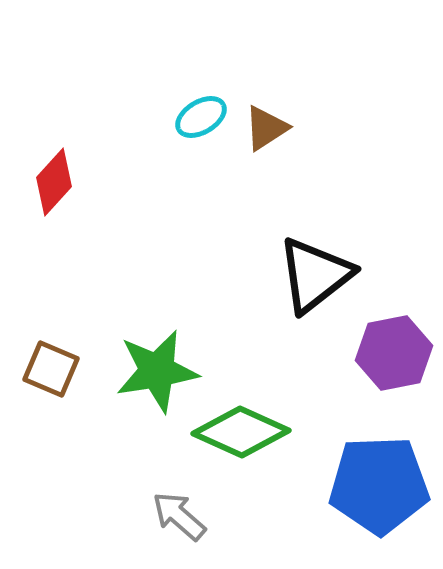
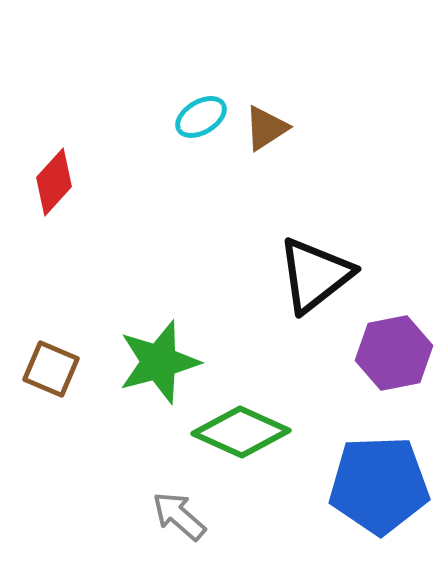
green star: moved 2 px right, 9 px up; rotated 6 degrees counterclockwise
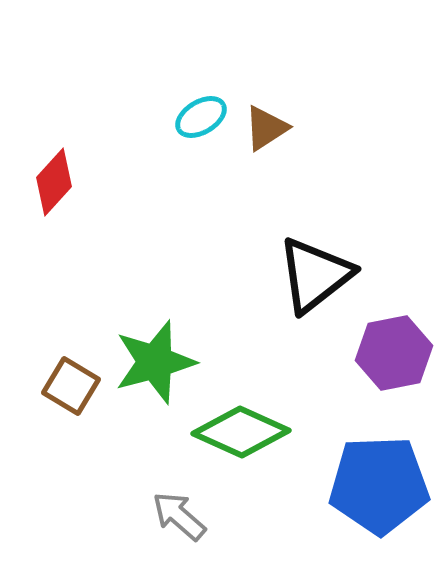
green star: moved 4 px left
brown square: moved 20 px right, 17 px down; rotated 8 degrees clockwise
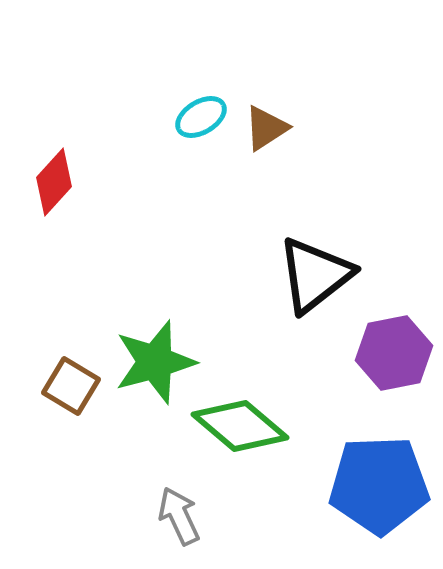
green diamond: moved 1 px left, 6 px up; rotated 16 degrees clockwise
gray arrow: rotated 24 degrees clockwise
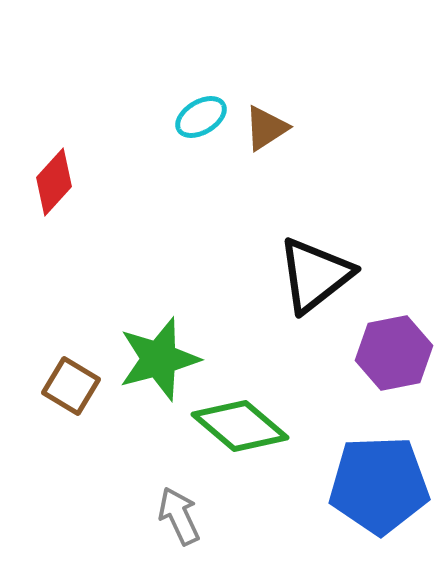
green star: moved 4 px right, 3 px up
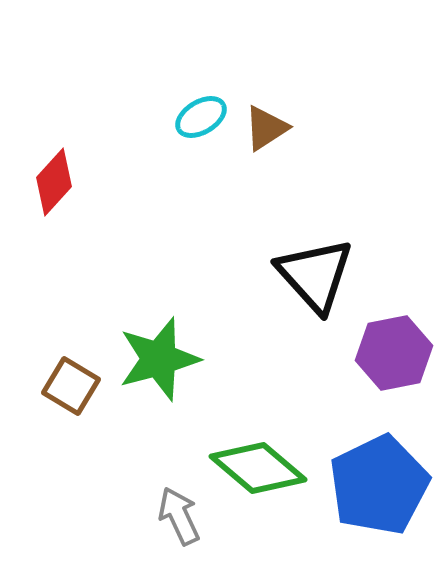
black triangle: rotated 34 degrees counterclockwise
green diamond: moved 18 px right, 42 px down
blue pentagon: rotated 24 degrees counterclockwise
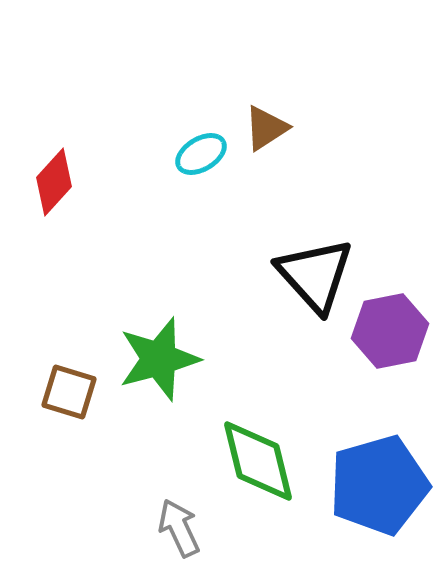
cyan ellipse: moved 37 px down
purple hexagon: moved 4 px left, 22 px up
brown square: moved 2 px left, 6 px down; rotated 14 degrees counterclockwise
green diamond: moved 7 px up; rotated 36 degrees clockwise
blue pentagon: rotated 10 degrees clockwise
gray arrow: moved 12 px down
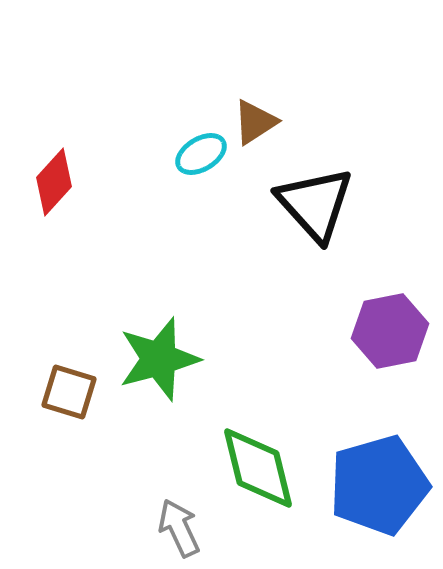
brown triangle: moved 11 px left, 6 px up
black triangle: moved 71 px up
green diamond: moved 7 px down
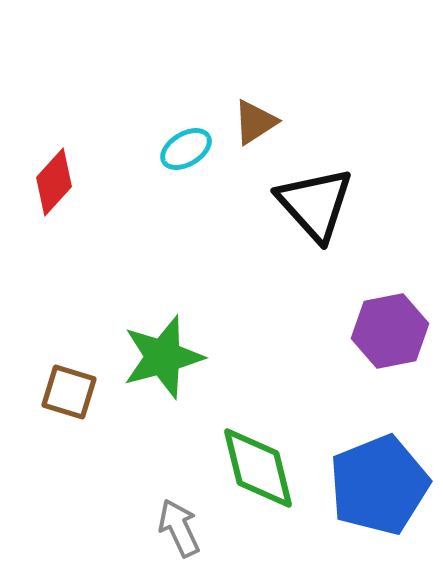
cyan ellipse: moved 15 px left, 5 px up
green star: moved 4 px right, 2 px up
blue pentagon: rotated 6 degrees counterclockwise
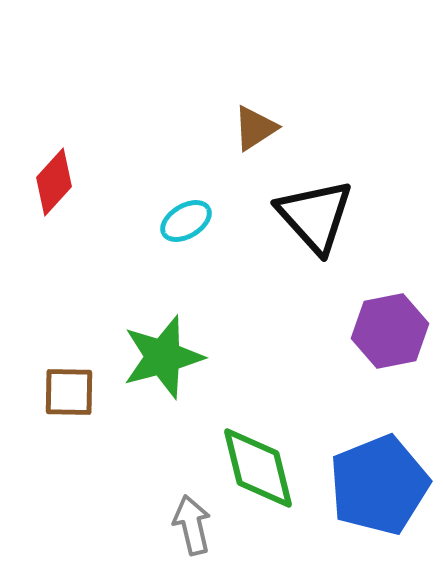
brown triangle: moved 6 px down
cyan ellipse: moved 72 px down
black triangle: moved 12 px down
brown square: rotated 16 degrees counterclockwise
gray arrow: moved 13 px right, 3 px up; rotated 12 degrees clockwise
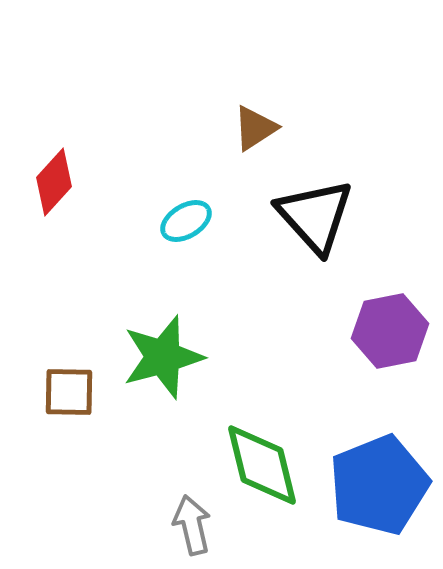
green diamond: moved 4 px right, 3 px up
